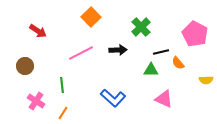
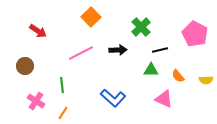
black line: moved 1 px left, 2 px up
orange semicircle: moved 13 px down
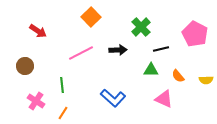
black line: moved 1 px right, 1 px up
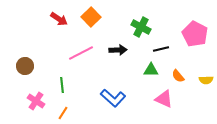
green cross: rotated 18 degrees counterclockwise
red arrow: moved 21 px right, 12 px up
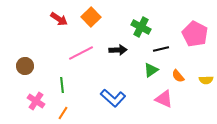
green triangle: rotated 35 degrees counterclockwise
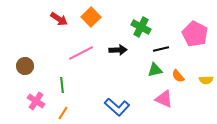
green triangle: moved 4 px right; rotated 21 degrees clockwise
blue L-shape: moved 4 px right, 9 px down
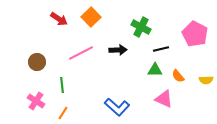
brown circle: moved 12 px right, 4 px up
green triangle: rotated 14 degrees clockwise
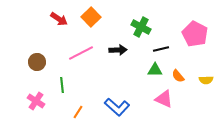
orange line: moved 15 px right, 1 px up
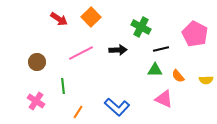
green line: moved 1 px right, 1 px down
